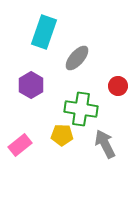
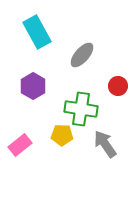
cyan rectangle: moved 7 px left; rotated 48 degrees counterclockwise
gray ellipse: moved 5 px right, 3 px up
purple hexagon: moved 2 px right, 1 px down
gray arrow: rotated 8 degrees counterclockwise
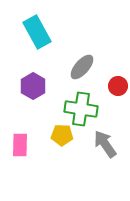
gray ellipse: moved 12 px down
pink rectangle: rotated 50 degrees counterclockwise
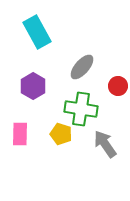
yellow pentagon: moved 1 px left, 1 px up; rotated 15 degrees clockwise
pink rectangle: moved 11 px up
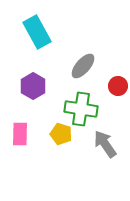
gray ellipse: moved 1 px right, 1 px up
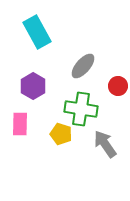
pink rectangle: moved 10 px up
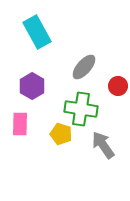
gray ellipse: moved 1 px right, 1 px down
purple hexagon: moved 1 px left
gray arrow: moved 2 px left, 1 px down
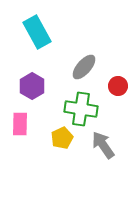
yellow pentagon: moved 1 px right, 4 px down; rotated 30 degrees clockwise
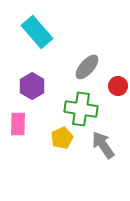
cyan rectangle: rotated 12 degrees counterclockwise
gray ellipse: moved 3 px right
pink rectangle: moved 2 px left
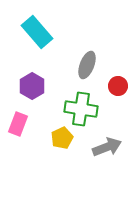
gray ellipse: moved 2 px up; rotated 20 degrees counterclockwise
pink rectangle: rotated 20 degrees clockwise
gray arrow: moved 4 px right, 2 px down; rotated 104 degrees clockwise
